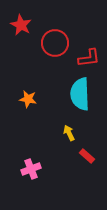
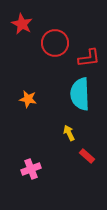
red star: moved 1 px right, 1 px up
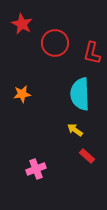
red L-shape: moved 3 px right, 5 px up; rotated 110 degrees clockwise
orange star: moved 6 px left, 5 px up; rotated 18 degrees counterclockwise
yellow arrow: moved 6 px right, 3 px up; rotated 28 degrees counterclockwise
pink cross: moved 5 px right
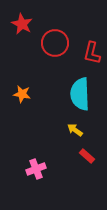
orange star: rotated 18 degrees clockwise
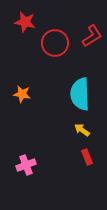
red star: moved 3 px right, 2 px up; rotated 15 degrees counterclockwise
red L-shape: moved 17 px up; rotated 135 degrees counterclockwise
yellow arrow: moved 7 px right
red rectangle: moved 1 px down; rotated 28 degrees clockwise
pink cross: moved 10 px left, 4 px up
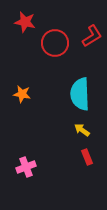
pink cross: moved 2 px down
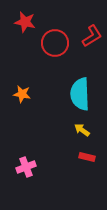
red rectangle: rotated 56 degrees counterclockwise
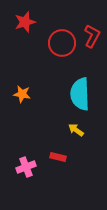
red star: rotated 30 degrees counterclockwise
red L-shape: rotated 30 degrees counterclockwise
red circle: moved 7 px right
yellow arrow: moved 6 px left
red rectangle: moved 29 px left
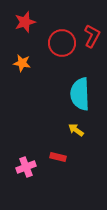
orange star: moved 31 px up
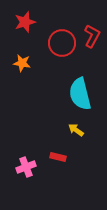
cyan semicircle: rotated 12 degrees counterclockwise
